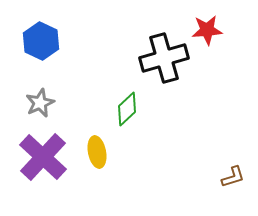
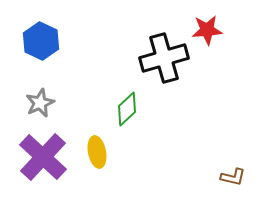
brown L-shape: rotated 30 degrees clockwise
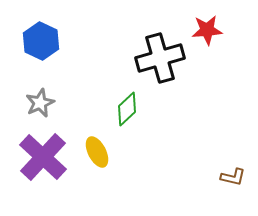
black cross: moved 4 px left
yellow ellipse: rotated 16 degrees counterclockwise
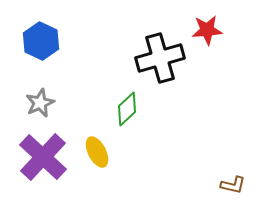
brown L-shape: moved 8 px down
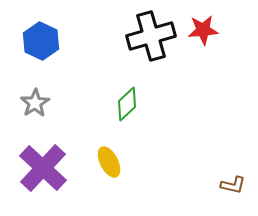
red star: moved 4 px left
black cross: moved 9 px left, 22 px up
gray star: moved 5 px left; rotated 8 degrees counterclockwise
green diamond: moved 5 px up
yellow ellipse: moved 12 px right, 10 px down
purple cross: moved 11 px down
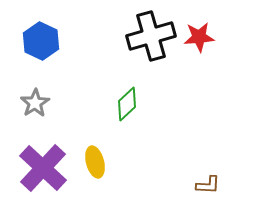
red star: moved 4 px left, 7 px down
yellow ellipse: moved 14 px left; rotated 12 degrees clockwise
brown L-shape: moved 25 px left; rotated 10 degrees counterclockwise
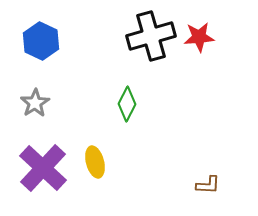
green diamond: rotated 20 degrees counterclockwise
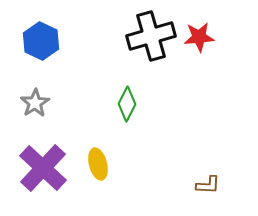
yellow ellipse: moved 3 px right, 2 px down
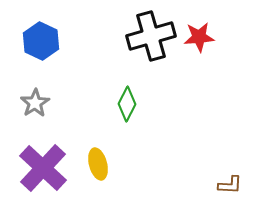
brown L-shape: moved 22 px right
